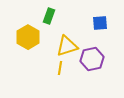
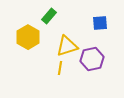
green rectangle: rotated 21 degrees clockwise
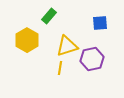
yellow hexagon: moved 1 px left, 3 px down
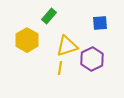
purple hexagon: rotated 15 degrees counterclockwise
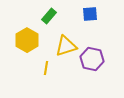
blue square: moved 10 px left, 9 px up
yellow triangle: moved 1 px left
purple hexagon: rotated 20 degrees counterclockwise
yellow line: moved 14 px left
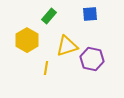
yellow triangle: moved 1 px right
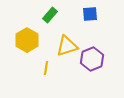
green rectangle: moved 1 px right, 1 px up
purple hexagon: rotated 25 degrees clockwise
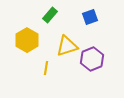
blue square: moved 3 px down; rotated 14 degrees counterclockwise
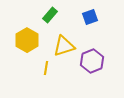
yellow triangle: moved 3 px left
purple hexagon: moved 2 px down
